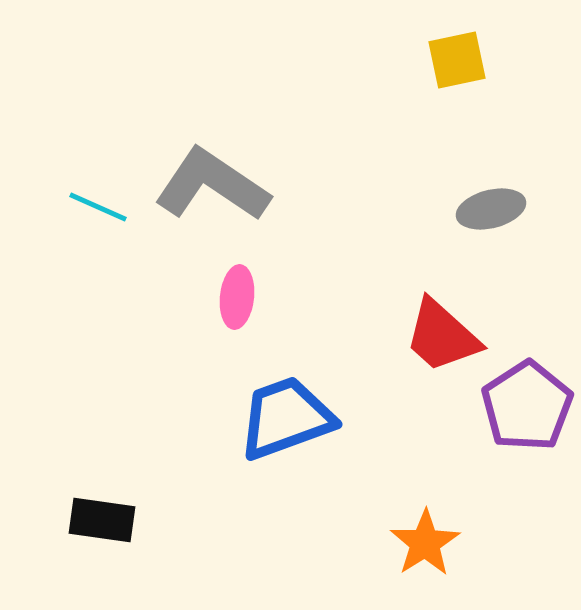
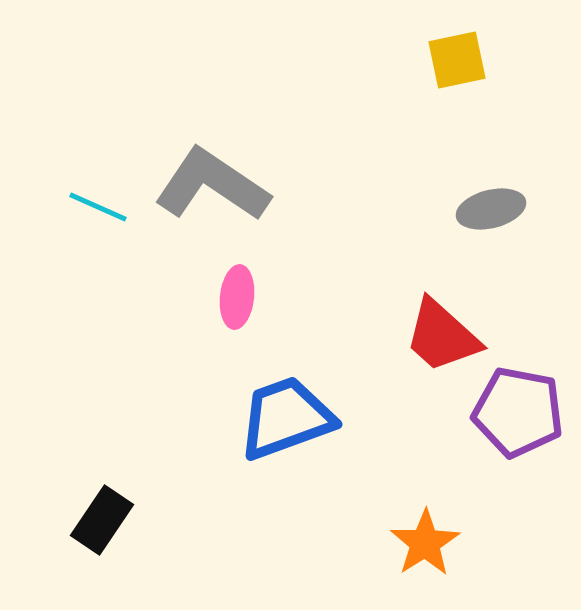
purple pentagon: moved 9 px left, 6 px down; rotated 28 degrees counterclockwise
black rectangle: rotated 64 degrees counterclockwise
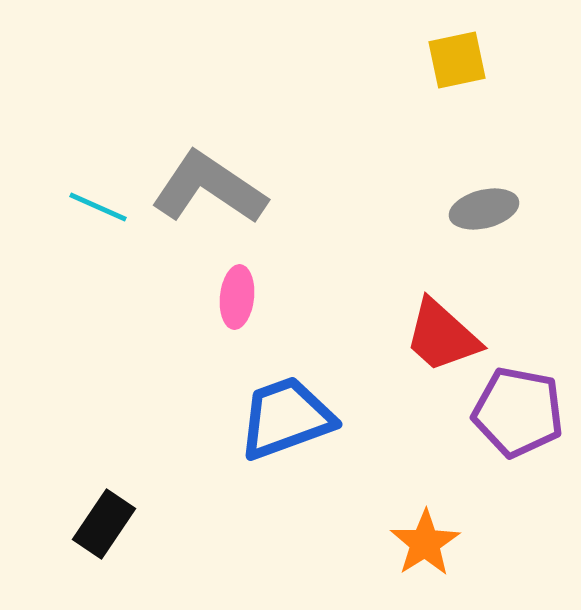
gray L-shape: moved 3 px left, 3 px down
gray ellipse: moved 7 px left
black rectangle: moved 2 px right, 4 px down
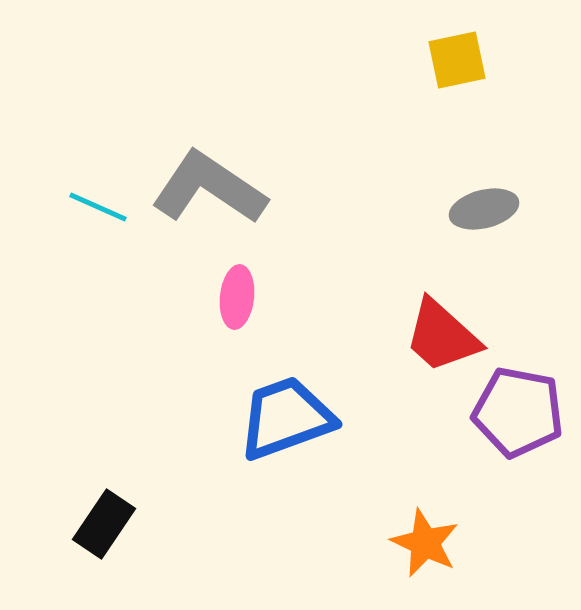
orange star: rotated 14 degrees counterclockwise
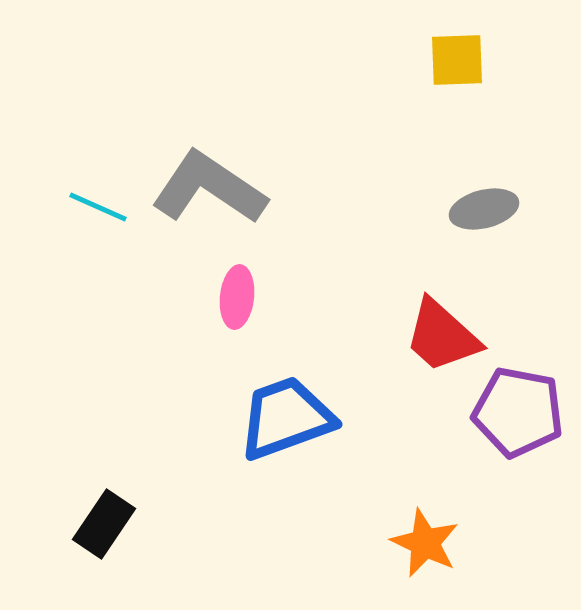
yellow square: rotated 10 degrees clockwise
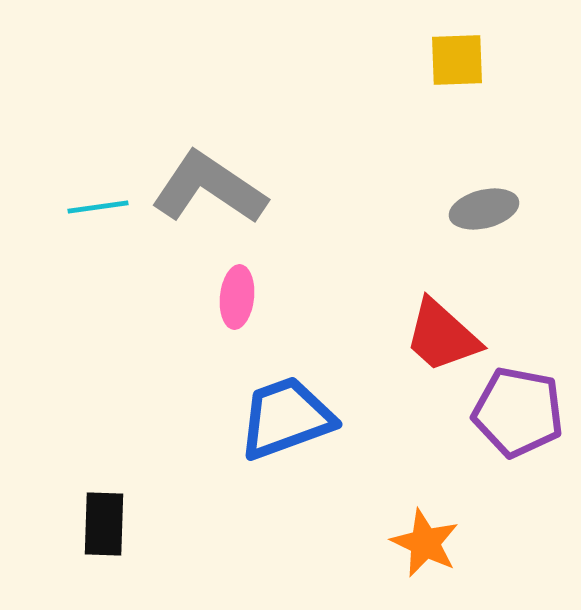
cyan line: rotated 32 degrees counterclockwise
black rectangle: rotated 32 degrees counterclockwise
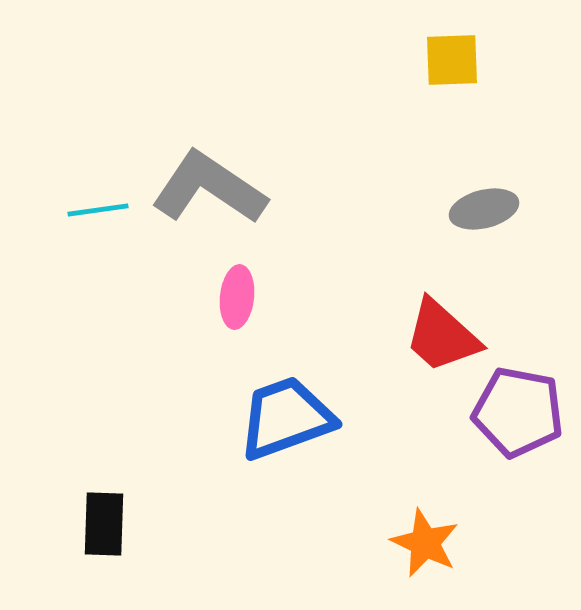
yellow square: moved 5 px left
cyan line: moved 3 px down
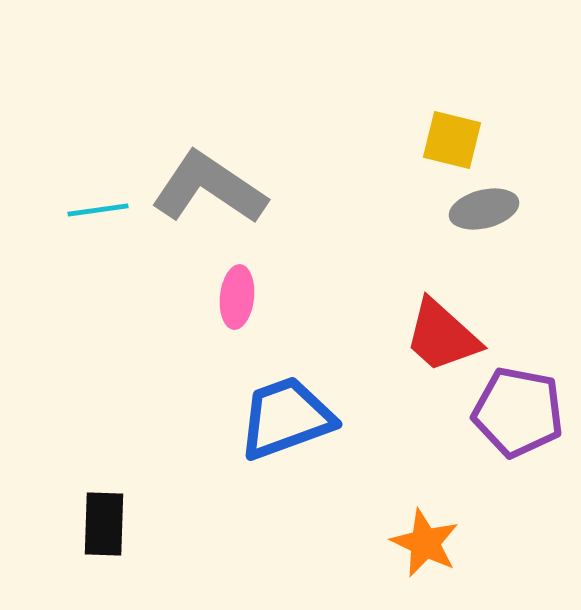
yellow square: moved 80 px down; rotated 16 degrees clockwise
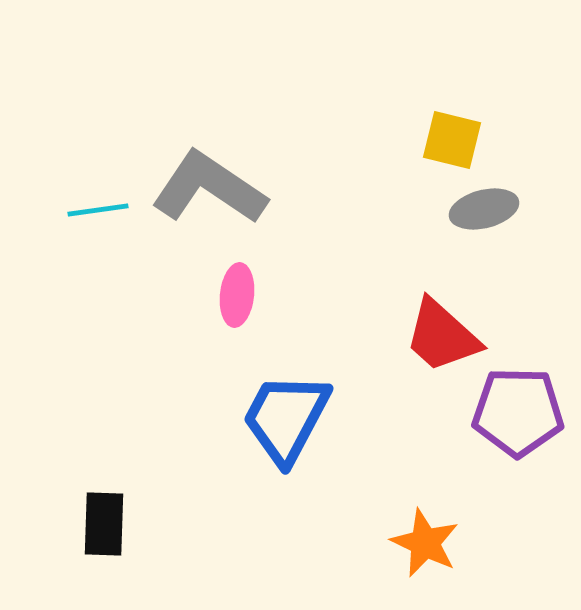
pink ellipse: moved 2 px up
purple pentagon: rotated 10 degrees counterclockwise
blue trapezoid: rotated 42 degrees counterclockwise
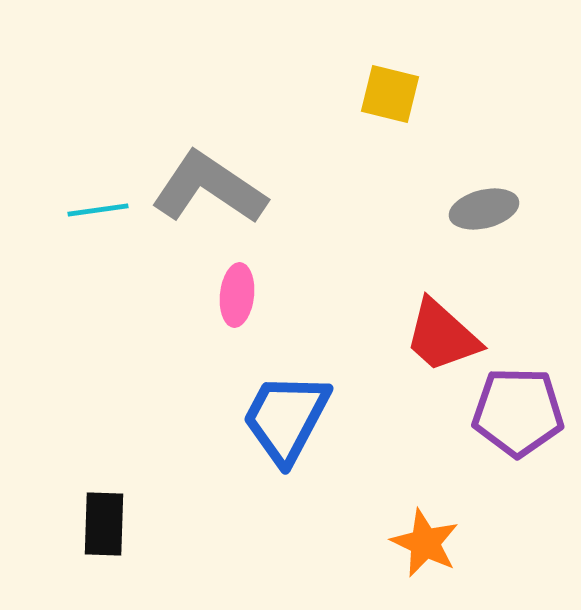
yellow square: moved 62 px left, 46 px up
